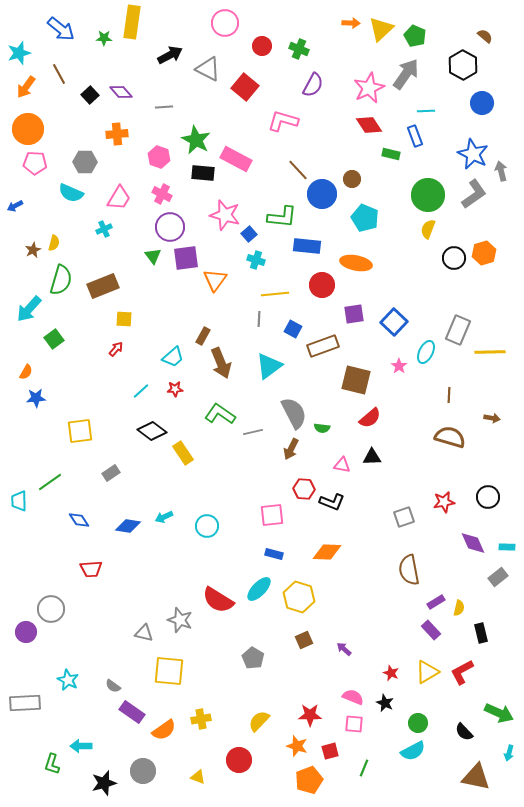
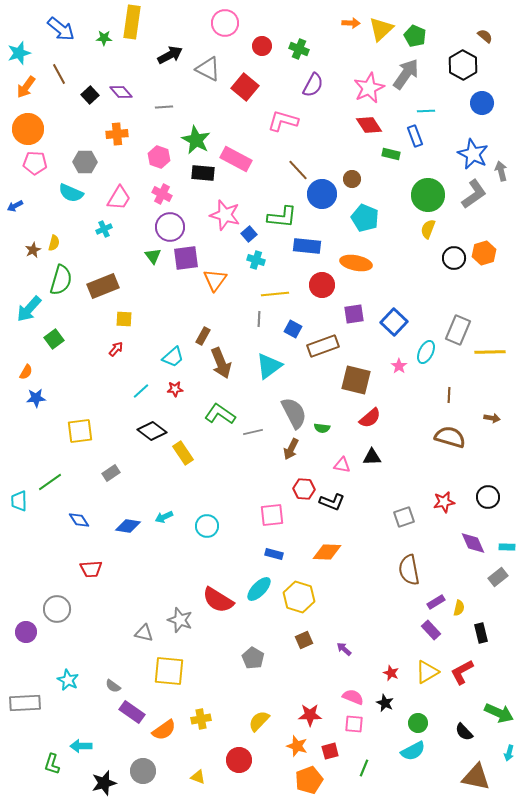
gray circle at (51, 609): moved 6 px right
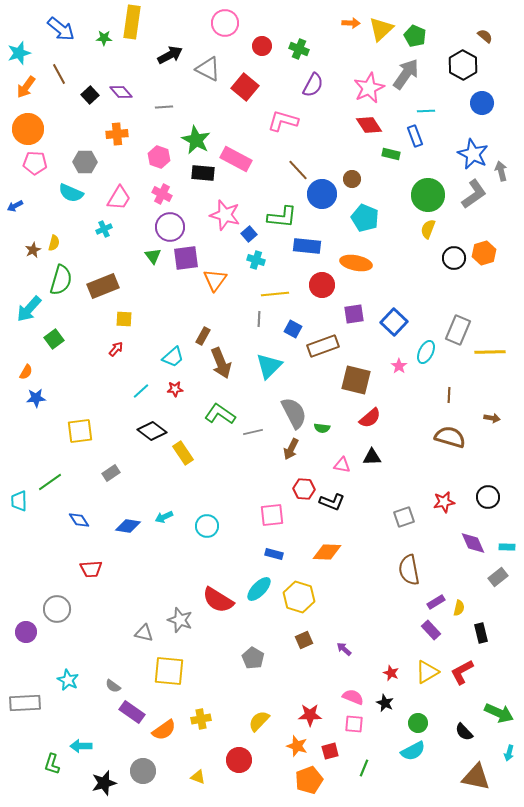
cyan triangle at (269, 366): rotated 8 degrees counterclockwise
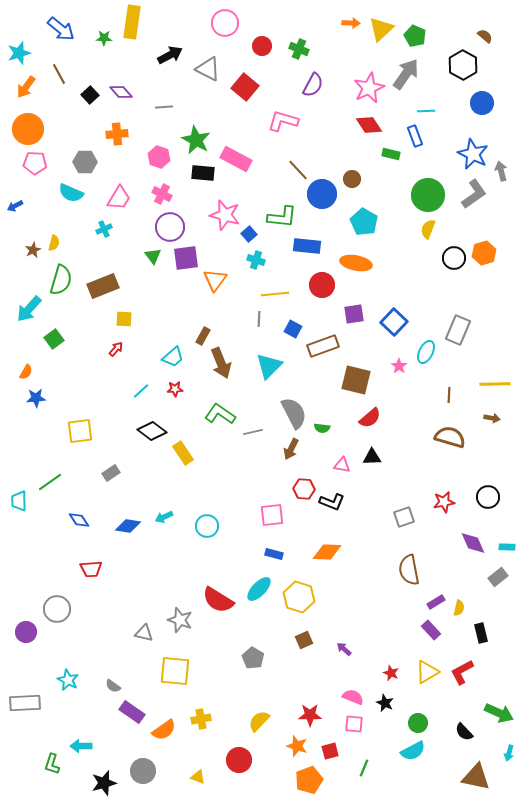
cyan pentagon at (365, 218): moved 1 px left, 4 px down; rotated 8 degrees clockwise
yellow line at (490, 352): moved 5 px right, 32 px down
yellow square at (169, 671): moved 6 px right
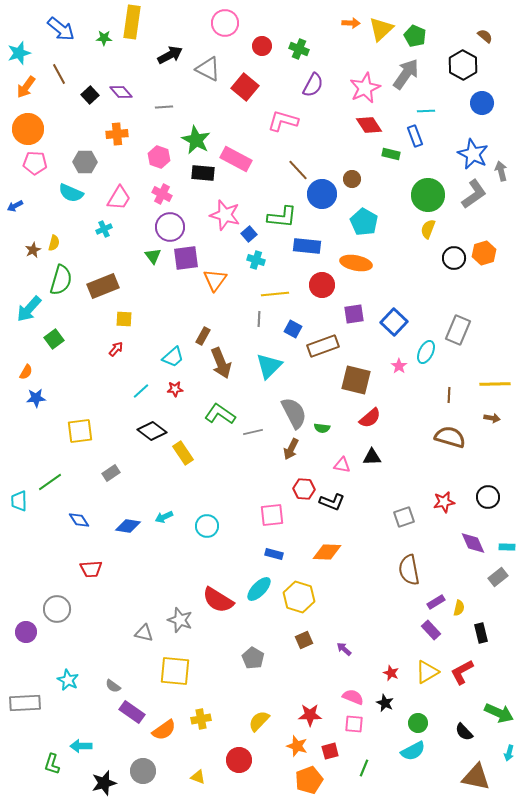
pink star at (369, 88): moved 4 px left
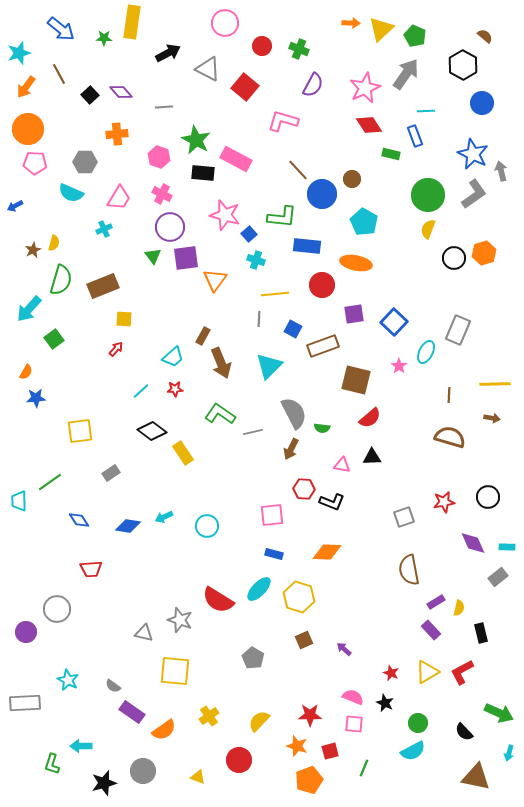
black arrow at (170, 55): moved 2 px left, 2 px up
yellow cross at (201, 719): moved 8 px right, 3 px up; rotated 24 degrees counterclockwise
